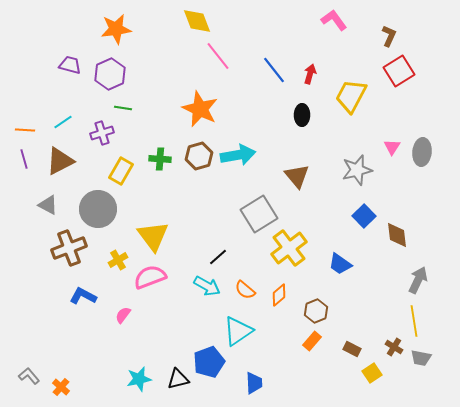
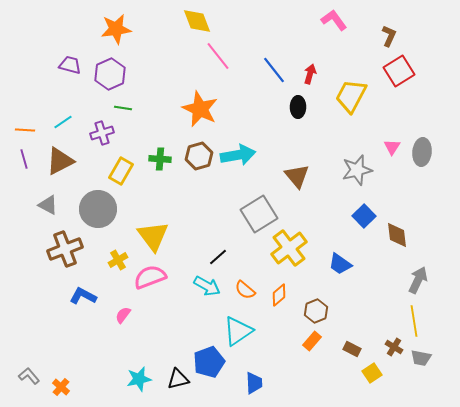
black ellipse at (302, 115): moved 4 px left, 8 px up
brown cross at (69, 248): moved 4 px left, 1 px down
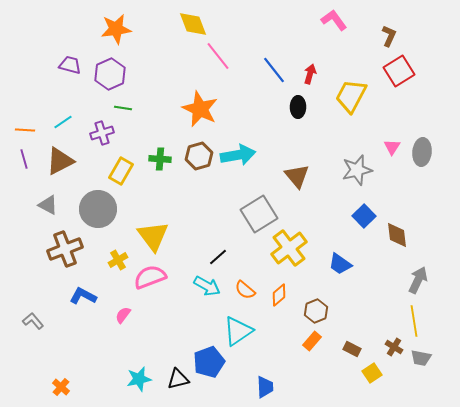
yellow diamond at (197, 21): moved 4 px left, 3 px down
gray L-shape at (29, 376): moved 4 px right, 55 px up
blue trapezoid at (254, 383): moved 11 px right, 4 px down
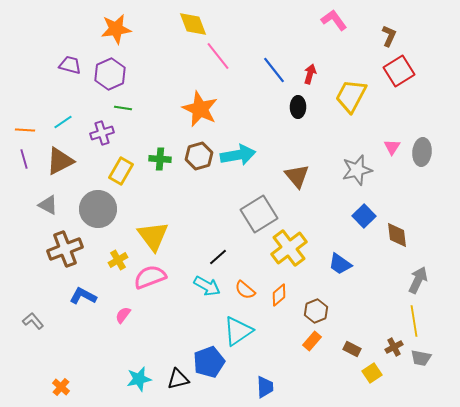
brown cross at (394, 347): rotated 30 degrees clockwise
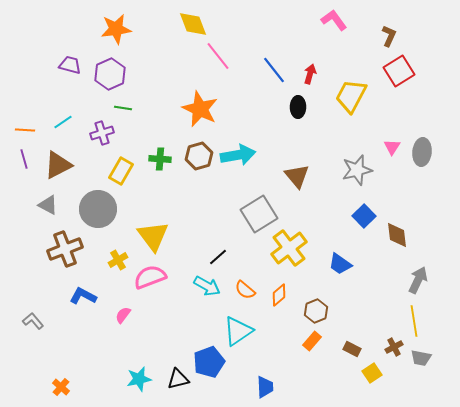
brown triangle at (60, 161): moved 2 px left, 4 px down
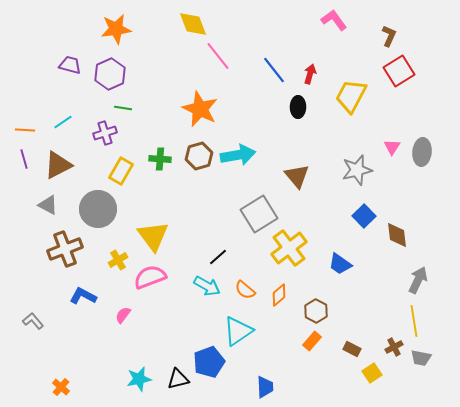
purple cross at (102, 133): moved 3 px right
brown hexagon at (316, 311): rotated 10 degrees counterclockwise
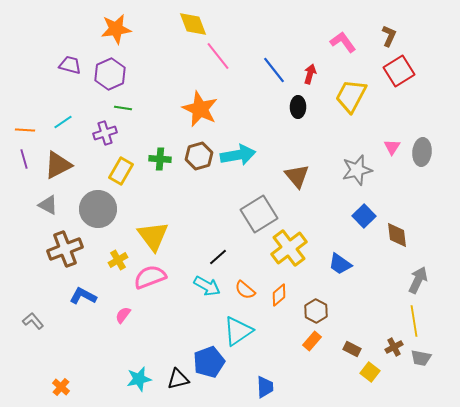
pink L-shape at (334, 20): moved 9 px right, 22 px down
yellow square at (372, 373): moved 2 px left, 1 px up; rotated 18 degrees counterclockwise
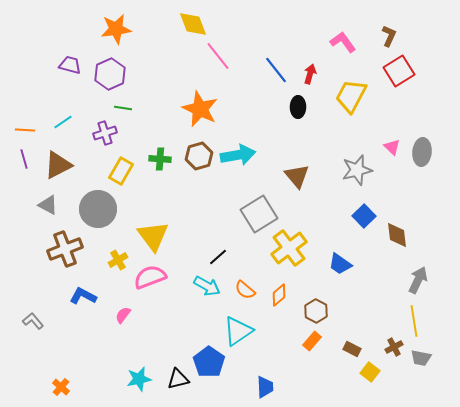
blue line at (274, 70): moved 2 px right
pink triangle at (392, 147): rotated 18 degrees counterclockwise
blue pentagon at (209, 362): rotated 16 degrees counterclockwise
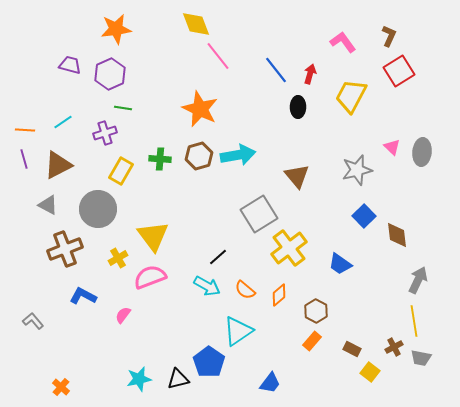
yellow diamond at (193, 24): moved 3 px right
yellow cross at (118, 260): moved 2 px up
blue trapezoid at (265, 387): moved 5 px right, 4 px up; rotated 40 degrees clockwise
